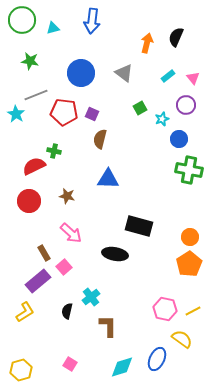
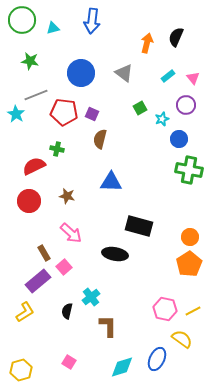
green cross at (54, 151): moved 3 px right, 2 px up
blue triangle at (108, 179): moved 3 px right, 3 px down
pink square at (70, 364): moved 1 px left, 2 px up
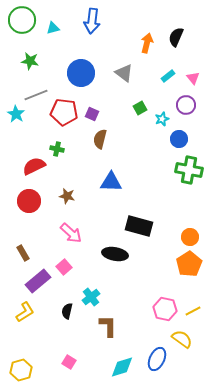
brown rectangle at (44, 253): moved 21 px left
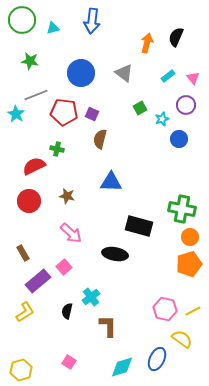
green cross at (189, 170): moved 7 px left, 39 px down
orange pentagon at (189, 264): rotated 15 degrees clockwise
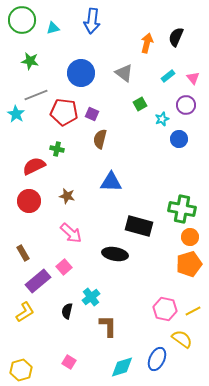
green square at (140, 108): moved 4 px up
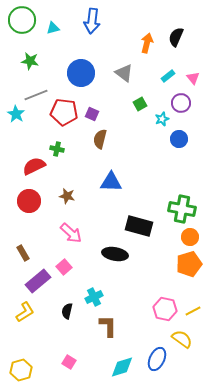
purple circle at (186, 105): moved 5 px left, 2 px up
cyan cross at (91, 297): moved 3 px right; rotated 12 degrees clockwise
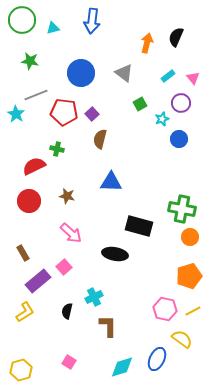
purple square at (92, 114): rotated 24 degrees clockwise
orange pentagon at (189, 264): moved 12 px down
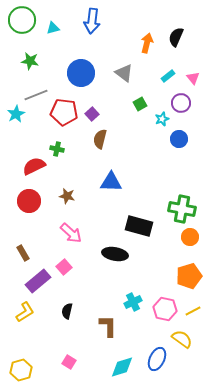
cyan star at (16, 114): rotated 12 degrees clockwise
cyan cross at (94, 297): moved 39 px right, 5 px down
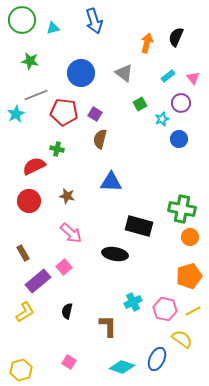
blue arrow at (92, 21): moved 2 px right; rotated 25 degrees counterclockwise
purple square at (92, 114): moved 3 px right; rotated 16 degrees counterclockwise
cyan diamond at (122, 367): rotated 35 degrees clockwise
